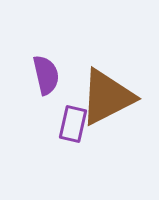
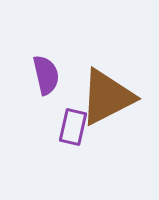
purple rectangle: moved 3 px down
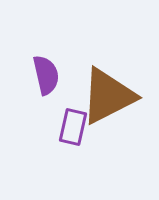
brown triangle: moved 1 px right, 1 px up
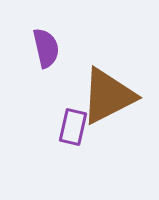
purple semicircle: moved 27 px up
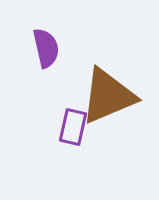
brown triangle: rotated 4 degrees clockwise
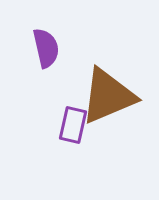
purple rectangle: moved 2 px up
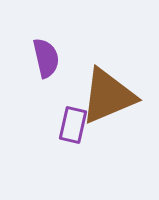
purple semicircle: moved 10 px down
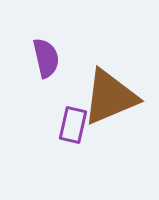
brown triangle: moved 2 px right, 1 px down
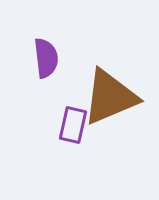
purple semicircle: rotated 6 degrees clockwise
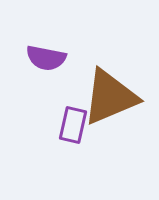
purple semicircle: rotated 108 degrees clockwise
